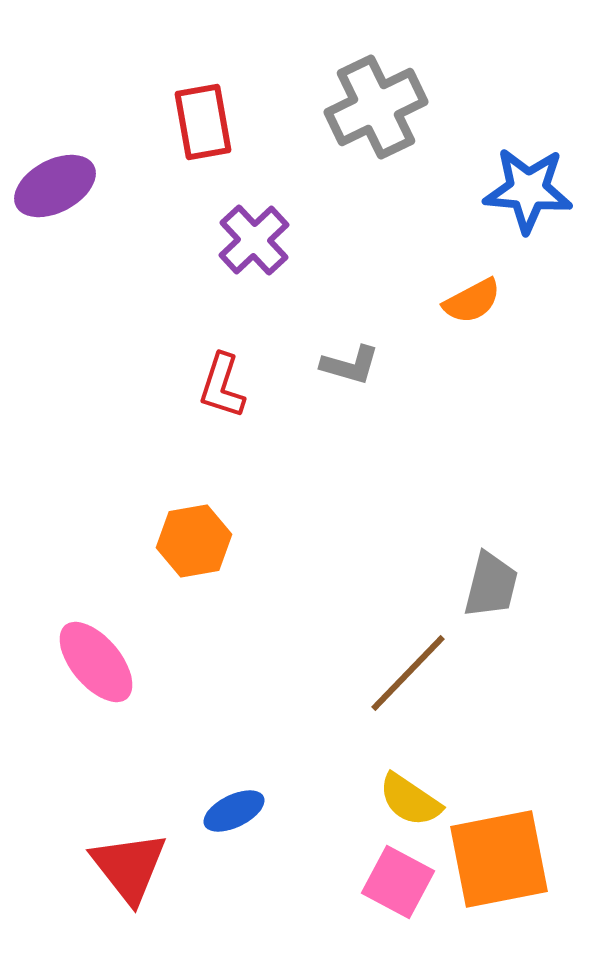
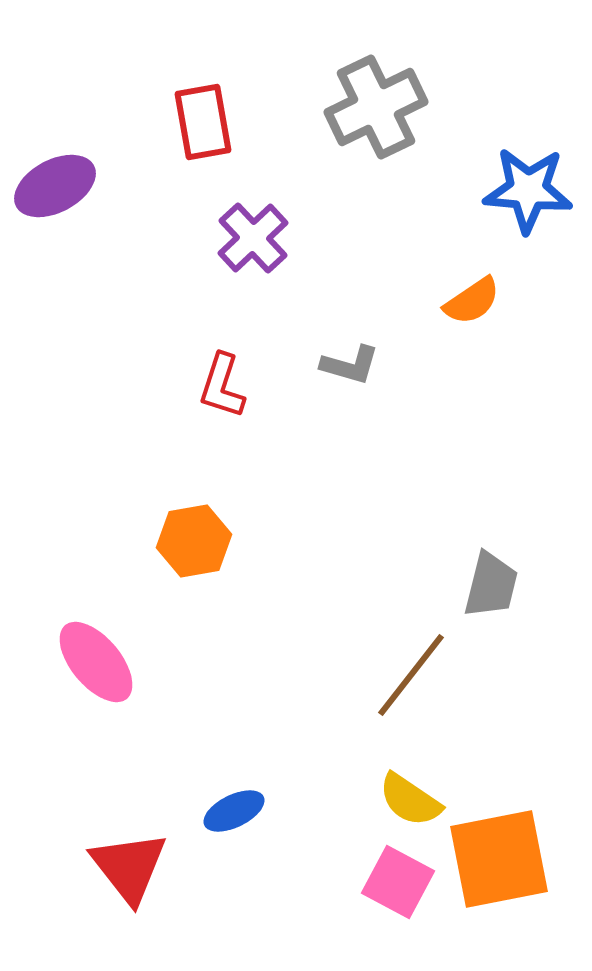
purple cross: moved 1 px left, 2 px up
orange semicircle: rotated 6 degrees counterclockwise
brown line: moved 3 px right, 2 px down; rotated 6 degrees counterclockwise
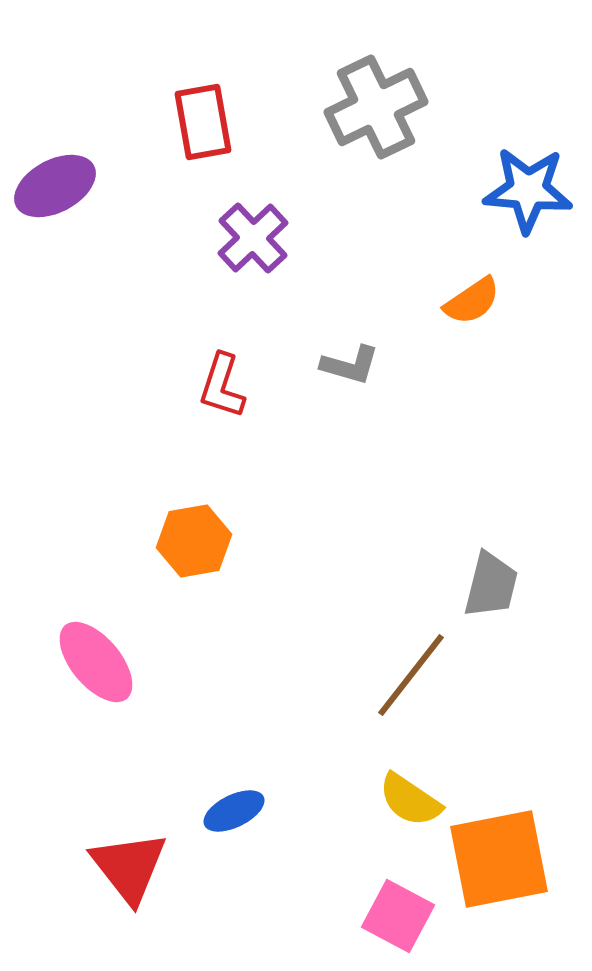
pink square: moved 34 px down
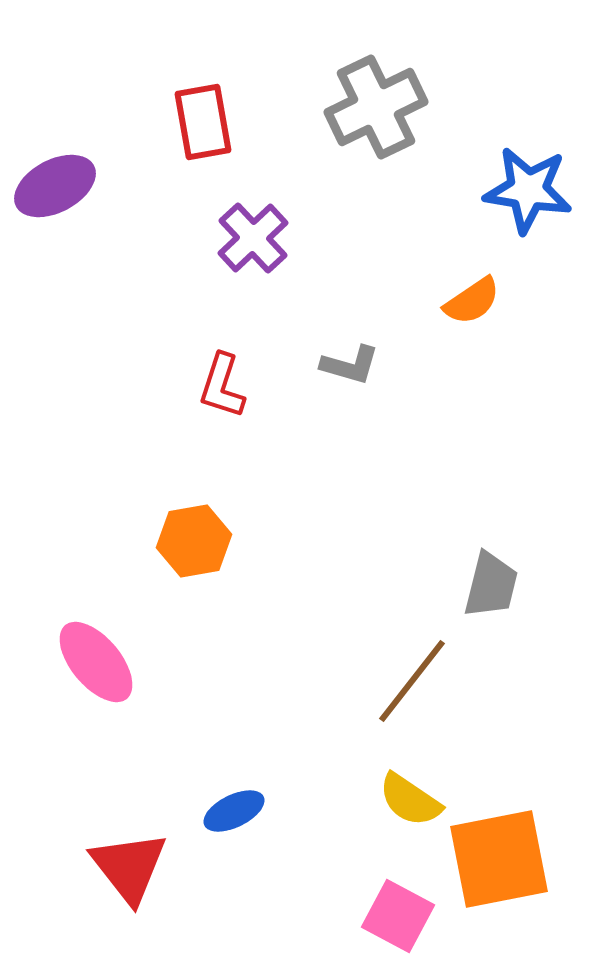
blue star: rotated 4 degrees clockwise
brown line: moved 1 px right, 6 px down
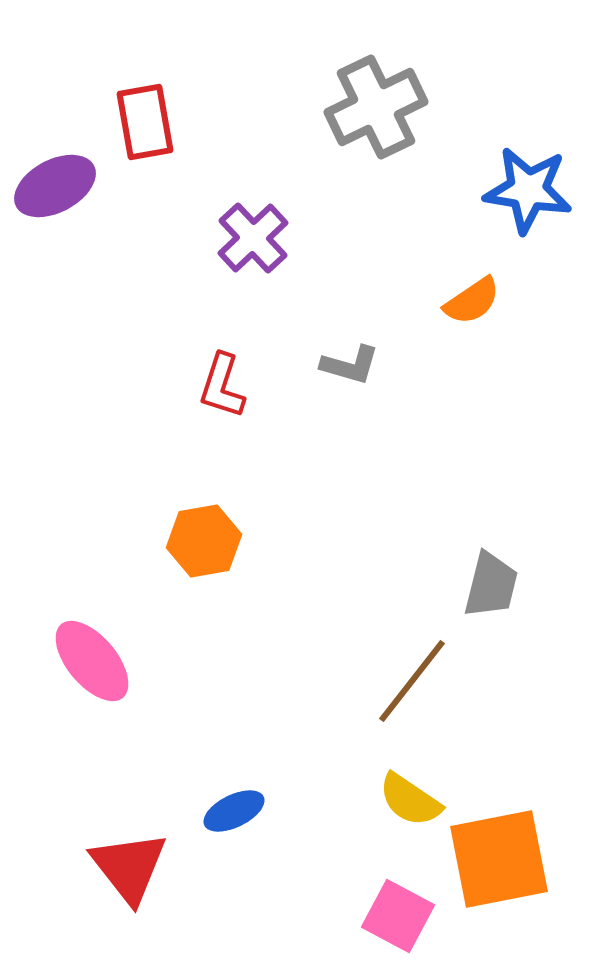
red rectangle: moved 58 px left
orange hexagon: moved 10 px right
pink ellipse: moved 4 px left, 1 px up
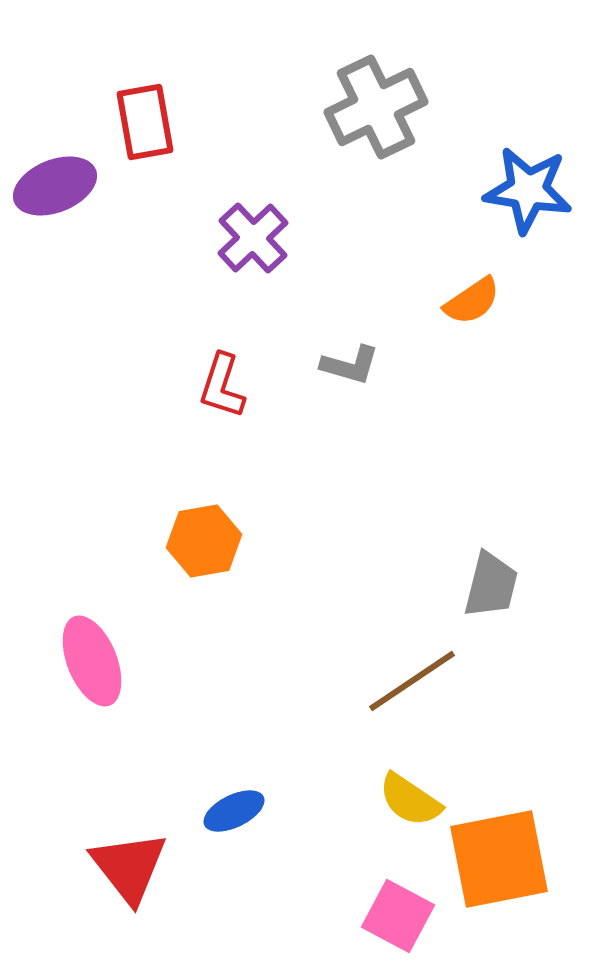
purple ellipse: rotated 6 degrees clockwise
pink ellipse: rotated 18 degrees clockwise
brown line: rotated 18 degrees clockwise
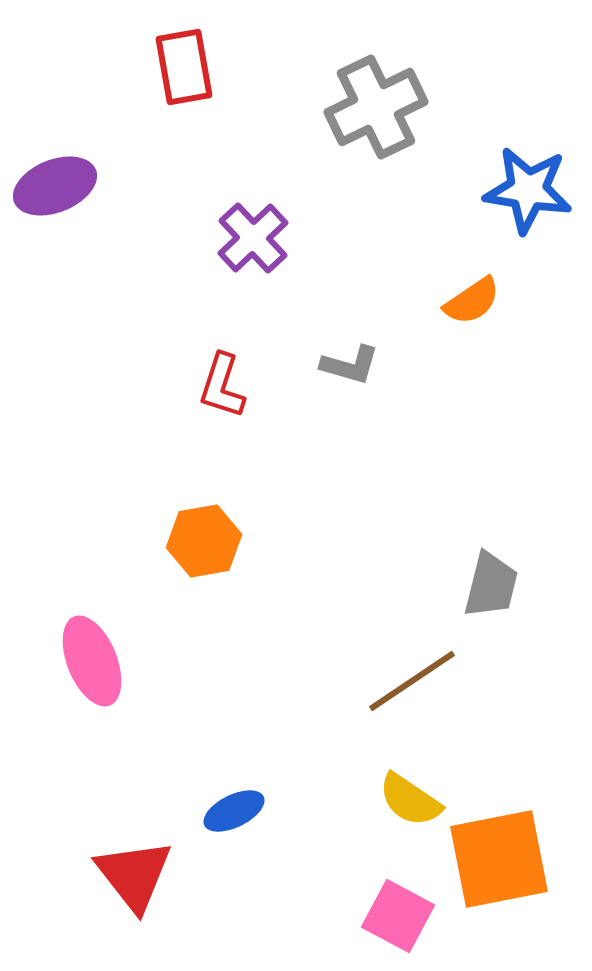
red rectangle: moved 39 px right, 55 px up
red triangle: moved 5 px right, 8 px down
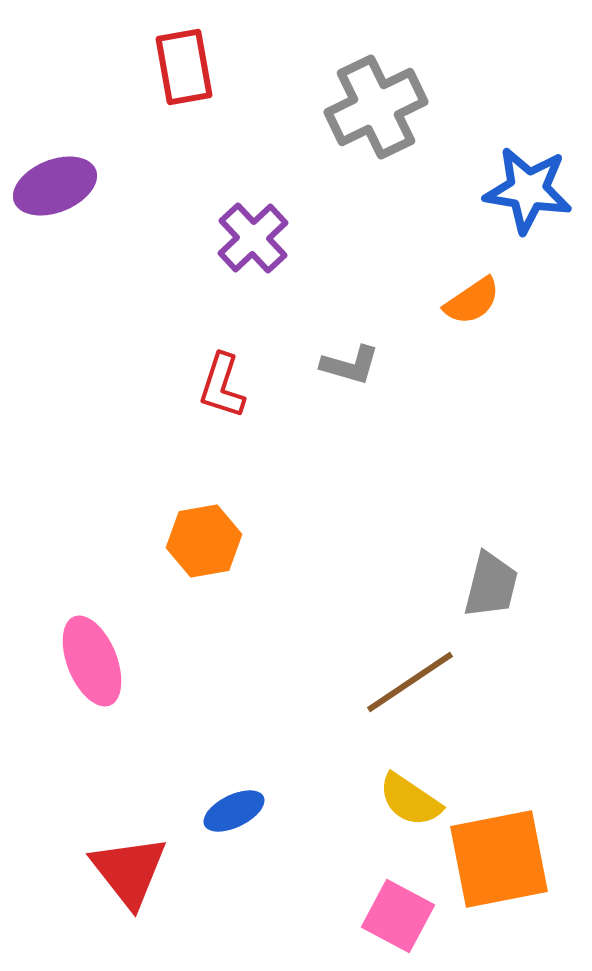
brown line: moved 2 px left, 1 px down
red triangle: moved 5 px left, 4 px up
